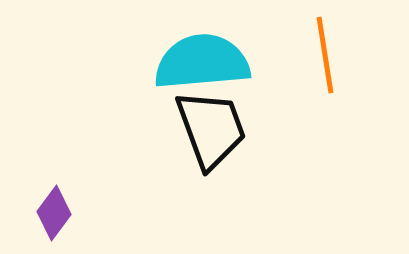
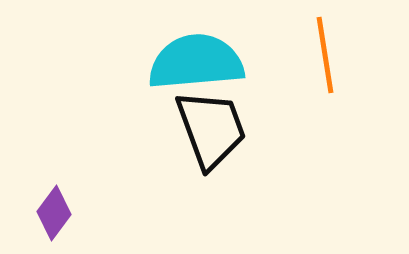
cyan semicircle: moved 6 px left
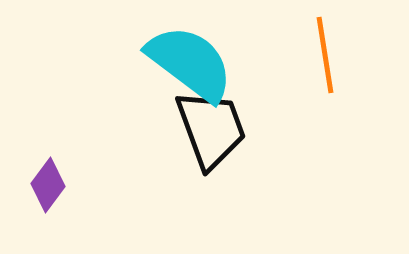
cyan semicircle: moved 6 px left, 1 px down; rotated 42 degrees clockwise
purple diamond: moved 6 px left, 28 px up
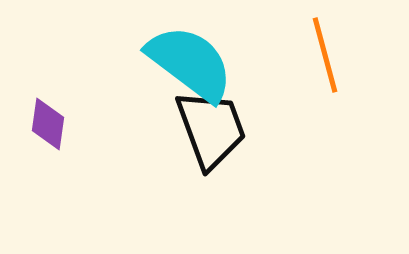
orange line: rotated 6 degrees counterclockwise
purple diamond: moved 61 px up; rotated 28 degrees counterclockwise
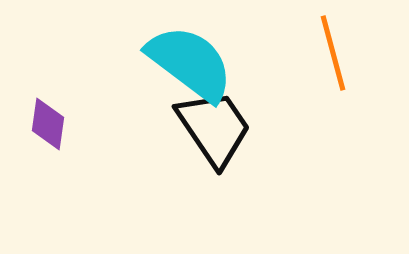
orange line: moved 8 px right, 2 px up
black trapezoid: moved 3 px right, 1 px up; rotated 14 degrees counterclockwise
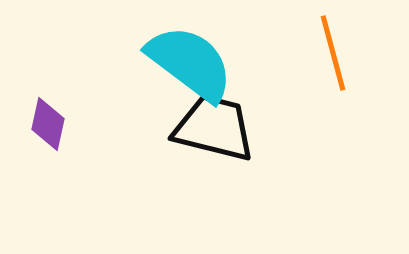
purple diamond: rotated 4 degrees clockwise
black trapezoid: rotated 42 degrees counterclockwise
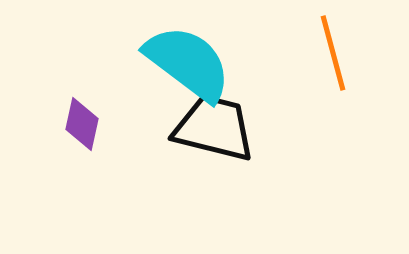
cyan semicircle: moved 2 px left
purple diamond: moved 34 px right
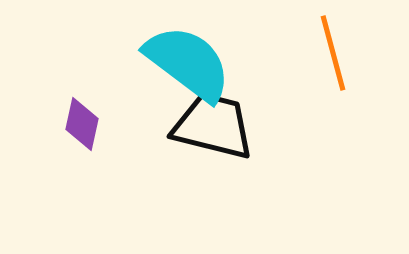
black trapezoid: moved 1 px left, 2 px up
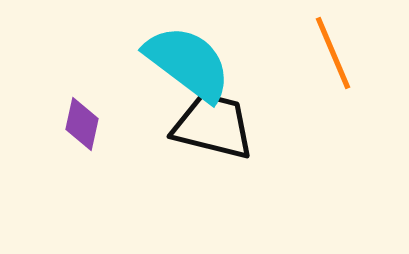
orange line: rotated 8 degrees counterclockwise
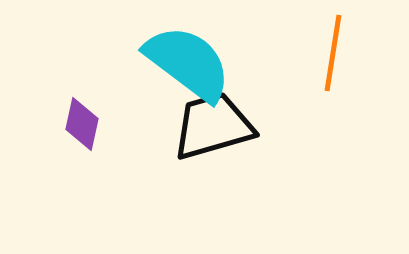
orange line: rotated 32 degrees clockwise
black trapezoid: rotated 30 degrees counterclockwise
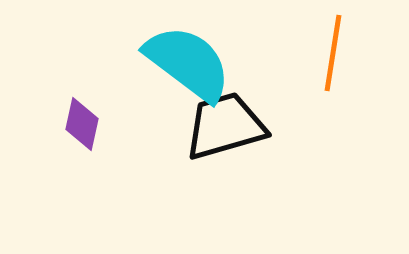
black trapezoid: moved 12 px right
